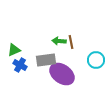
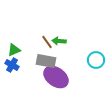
brown line: moved 24 px left; rotated 24 degrees counterclockwise
gray rectangle: moved 1 px down; rotated 18 degrees clockwise
blue cross: moved 8 px left
purple ellipse: moved 6 px left, 3 px down
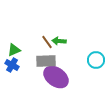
gray rectangle: rotated 12 degrees counterclockwise
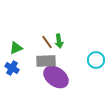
green arrow: rotated 104 degrees counterclockwise
green triangle: moved 2 px right, 2 px up
blue cross: moved 3 px down
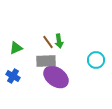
brown line: moved 1 px right
blue cross: moved 1 px right, 8 px down
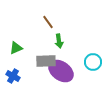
brown line: moved 20 px up
cyan circle: moved 3 px left, 2 px down
purple ellipse: moved 5 px right, 6 px up
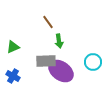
green triangle: moved 3 px left, 1 px up
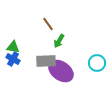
brown line: moved 2 px down
green arrow: rotated 40 degrees clockwise
green triangle: rotated 32 degrees clockwise
cyan circle: moved 4 px right, 1 px down
blue cross: moved 17 px up
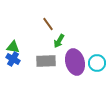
purple ellipse: moved 14 px right, 9 px up; rotated 40 degrees clockwise
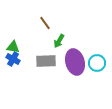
brown line: moved 3 px left, 1 px up
